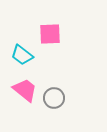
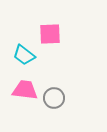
cyan trapezoid: moved 2 px right
pink trapezoid: rotated 32 degrees counterclockwise
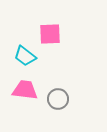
cyan trapezoid: moved 1 px right, 1 px down
gray circle: moved 4 px right, 1 px down
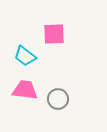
pink square: moved 4 px right
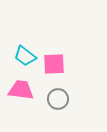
pink square: moved 30 px down
pink trapezoid: moved 4 px left
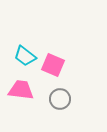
pink square: moved 1 px left, 1 px down; rotated 25 degrees clockwise
gray circle: moved 2 px right
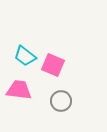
pink trapezoid: moved 2 px left
gray circle: moved 1 px right, 2 px down
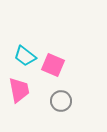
pink trapezoid: rotated 72 degrees clockwise
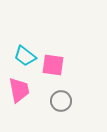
pink square: rotated 15 degrees counterclockwise
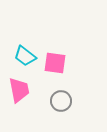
pink square: moved 2 px right, 2 px up
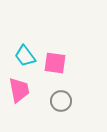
cyan trapezoid: rotated 15 degrees clockwise
